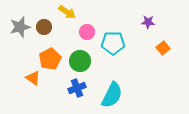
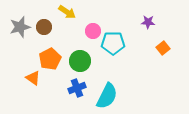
pink circle: moved 6 px right, 1 px up
cyan semicircle: moved 5 px left, 1 px down
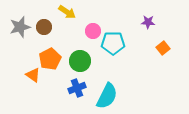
orange triangle: moved 3 px up
